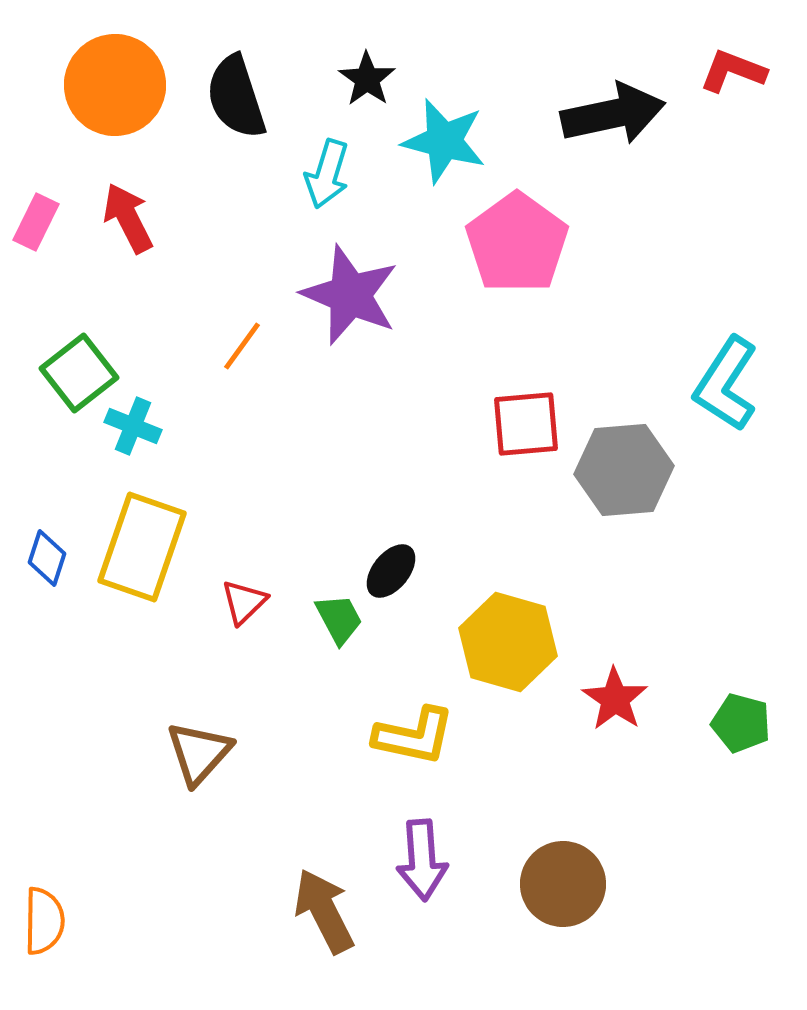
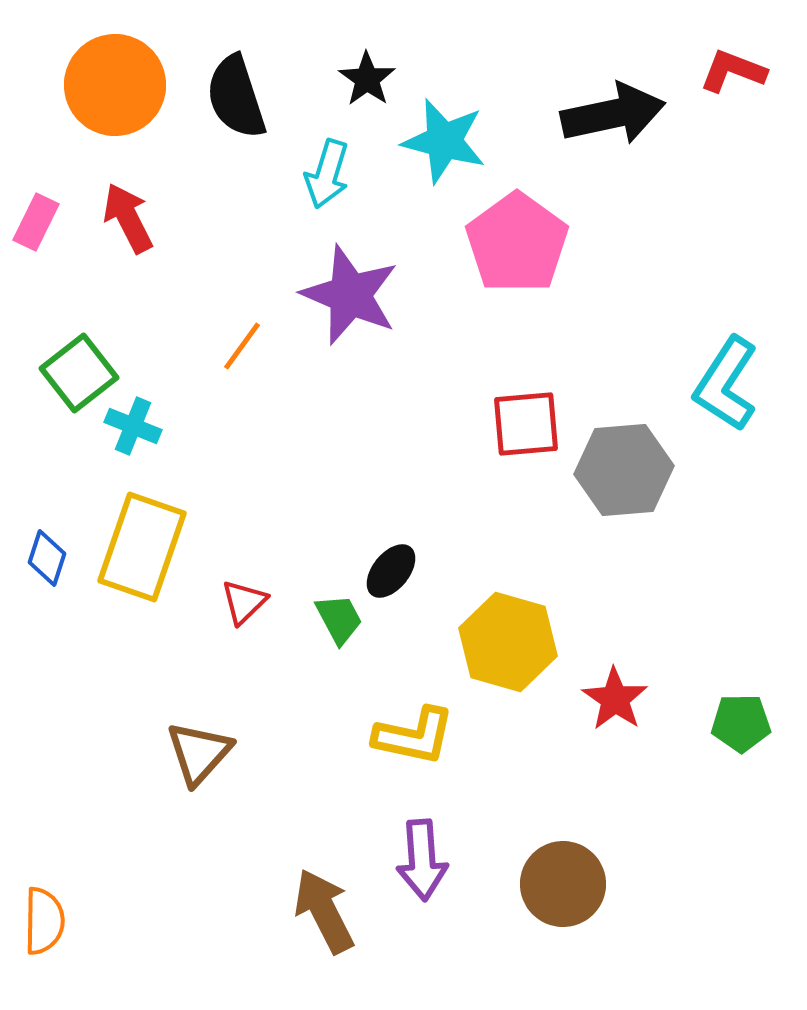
green pentagon: rotated 16 degrees counterclockwise
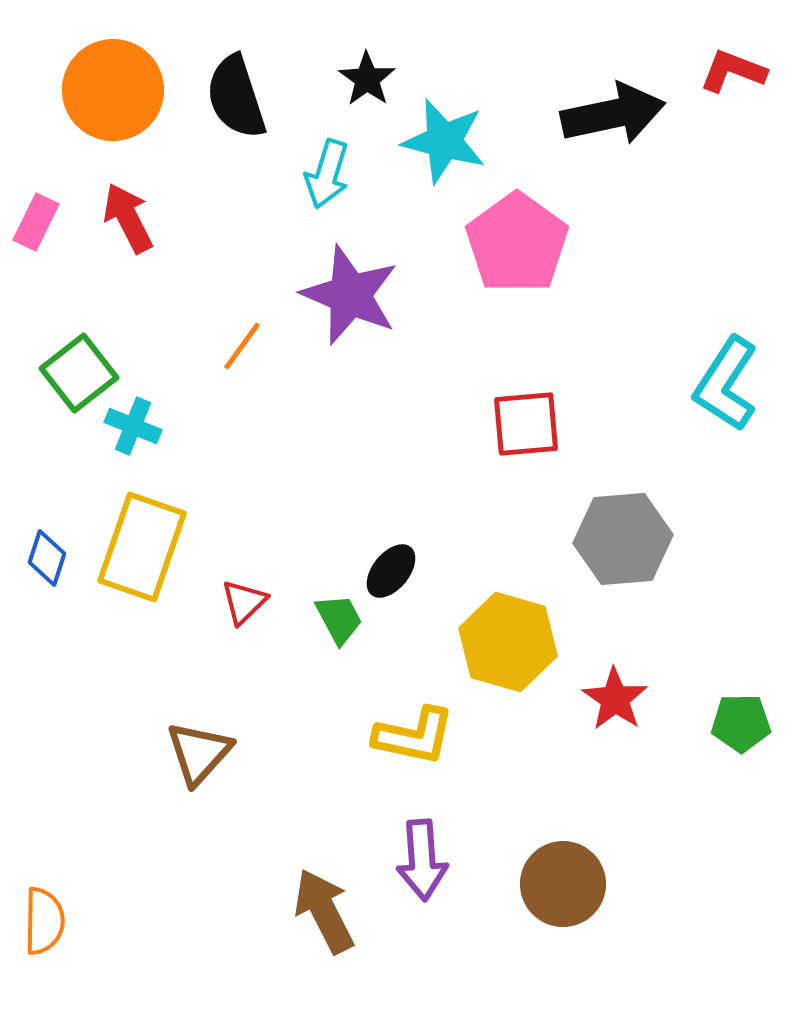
orange circle: moved 2 px left, 5 px down
gray hexagon: moved 1 px left, 69 px down
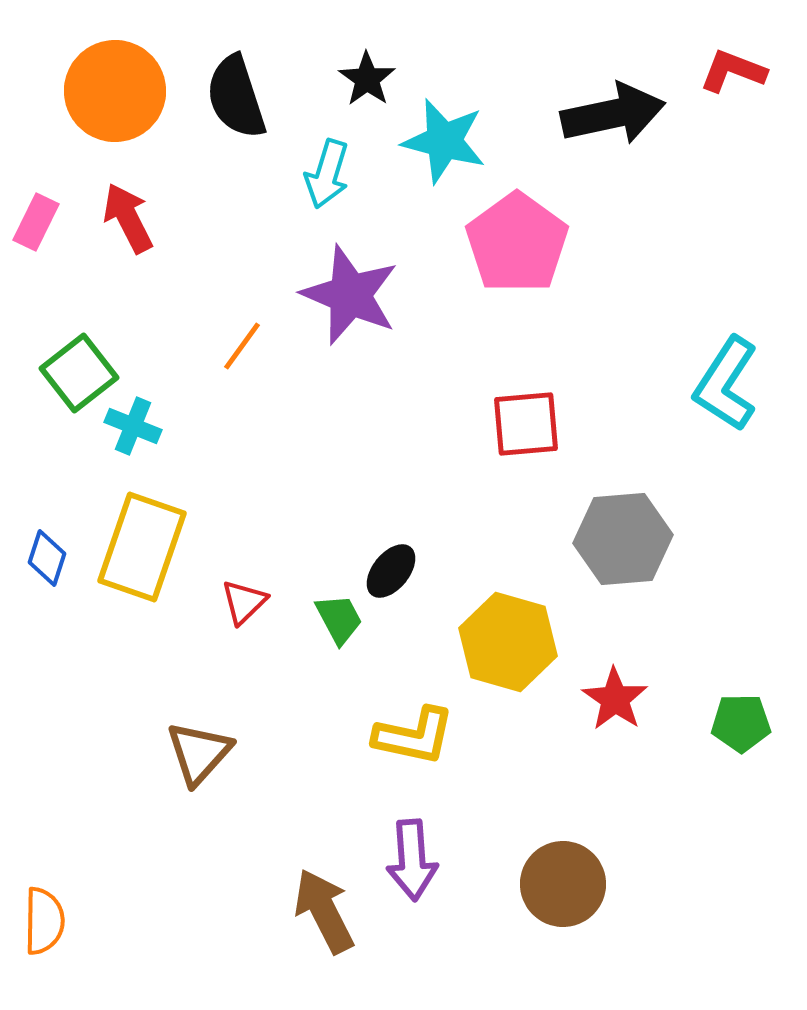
orange circle: moved 2 px right, 1 px down
purple arrow: moved 10 px left
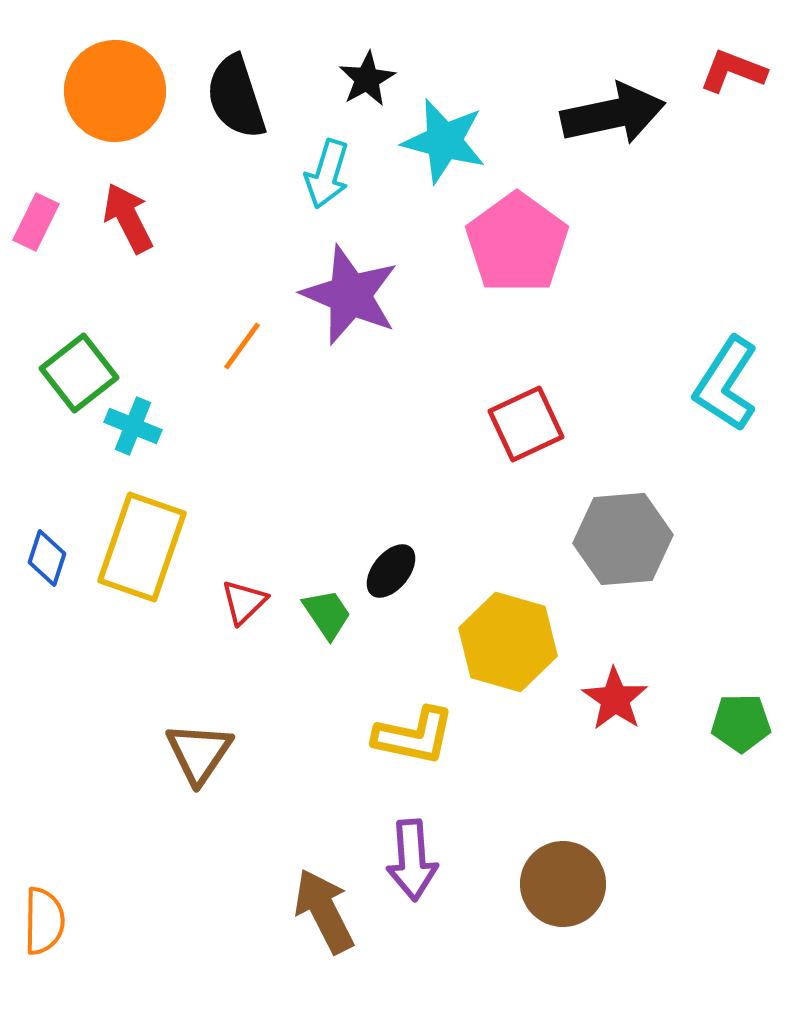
black star: rotated 8 degrees clockwise
red square: rotated 20 degrees counterclockwise
green trapezoid: moved 12 px left, 5 px up; rotated 6 degrees counterclockwise
brown triangle: rotated 8 degrees counterclockwise
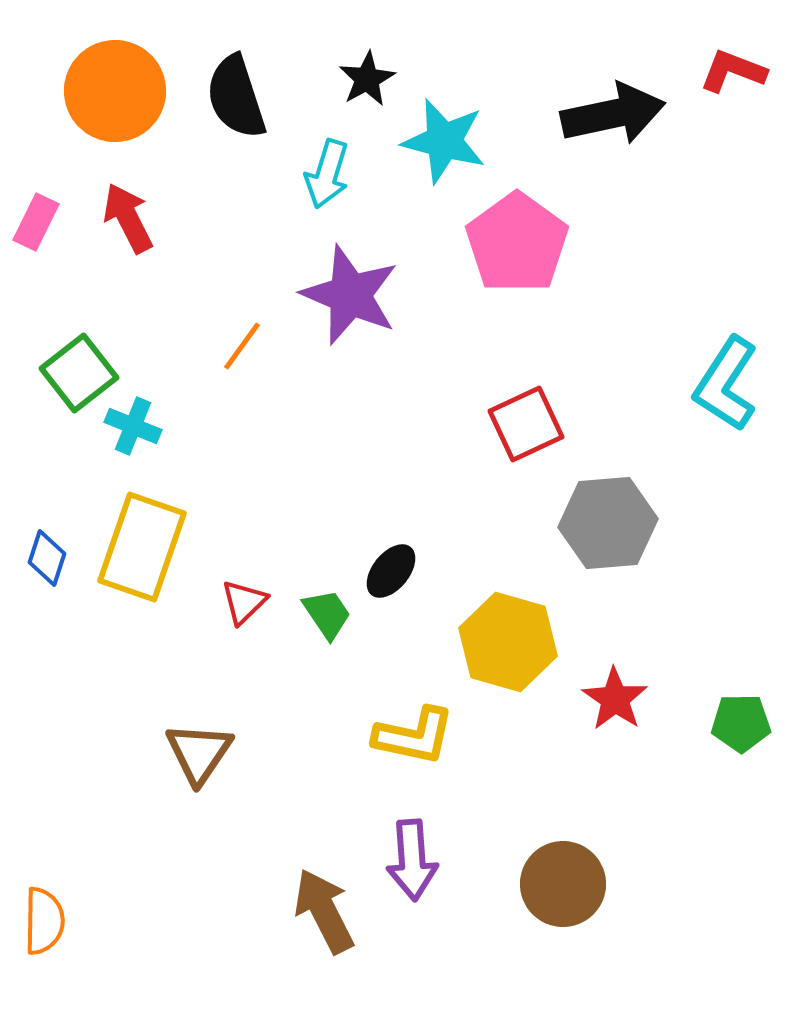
gray hexagon: moved 15 px left, 16 px up
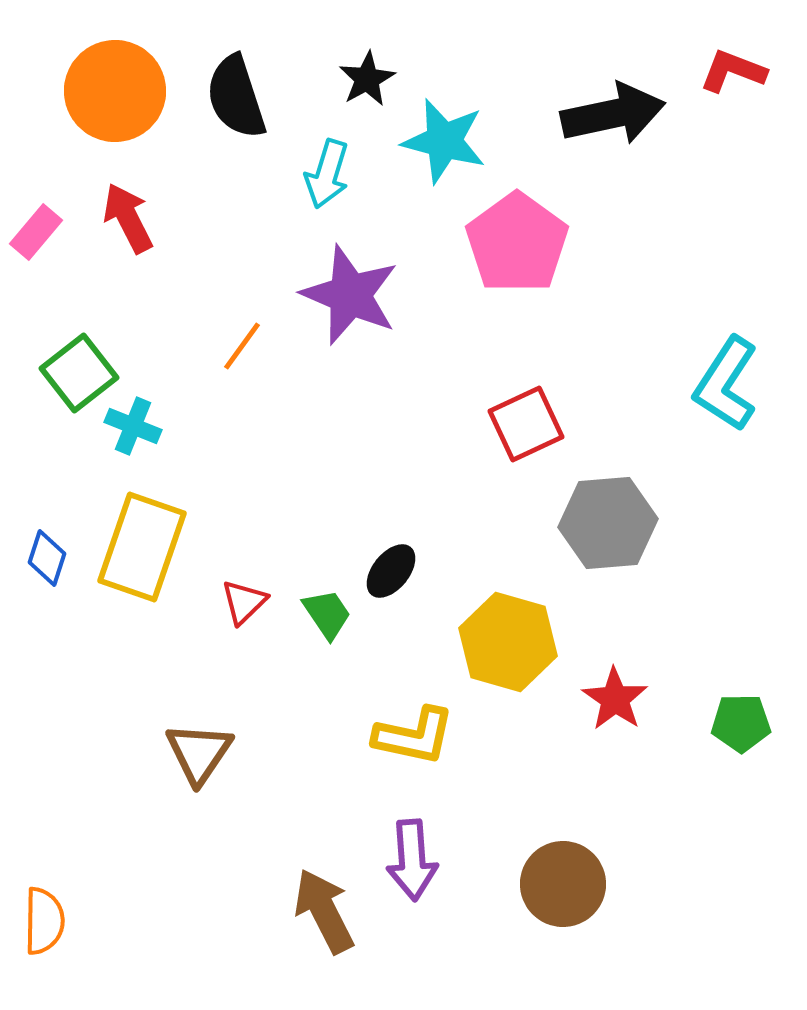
pink rectangle: moved 10 px down; rotated 14 degrees clockwise
